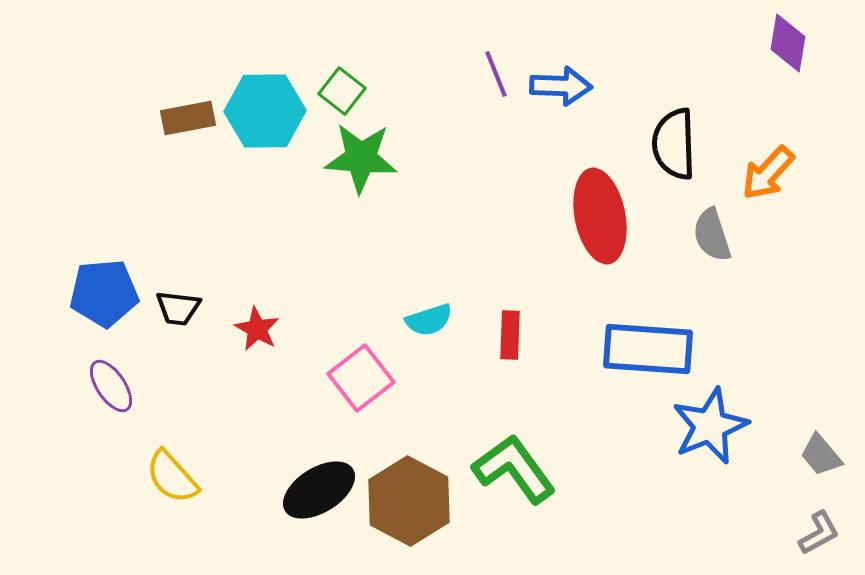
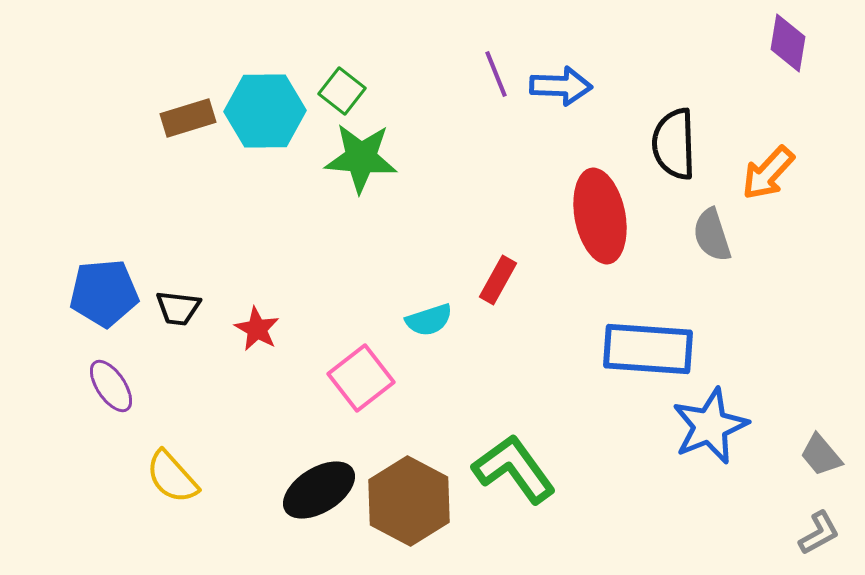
brown rectangle: rotated 6 degrees counterclockwise
red rectangle: moved 12 px left, 55 px up; rotated 27 degrees clockwise
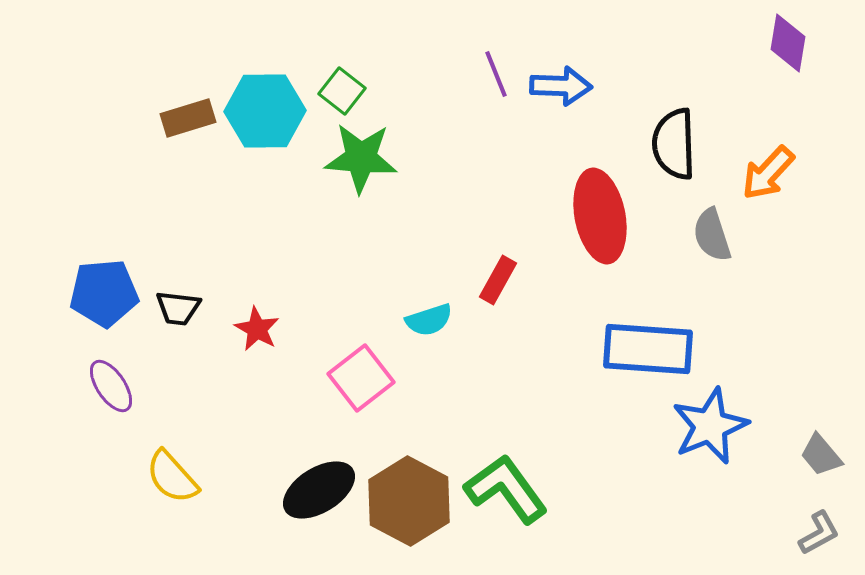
green L-shape: moved 8 px left, 20 px down
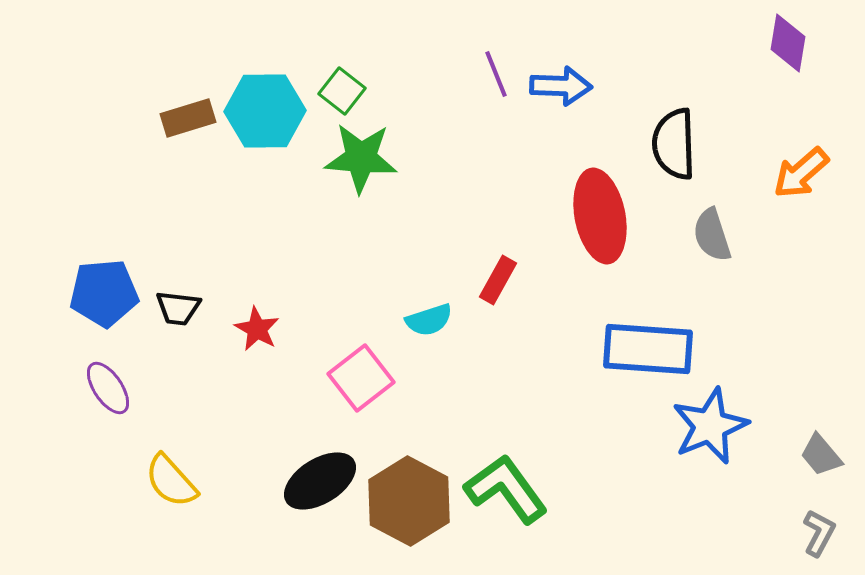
orange arrow: moved 33 px right; rotated 6 degrees clockwise
purple ellipse: moved 3 px left, 2 px down
yellow semicircle: moved 1 px left, 4 px down
black ellipse: moved 1 px right, 9 px up
gray L-shape: rotated 33 degrees counterclockwise
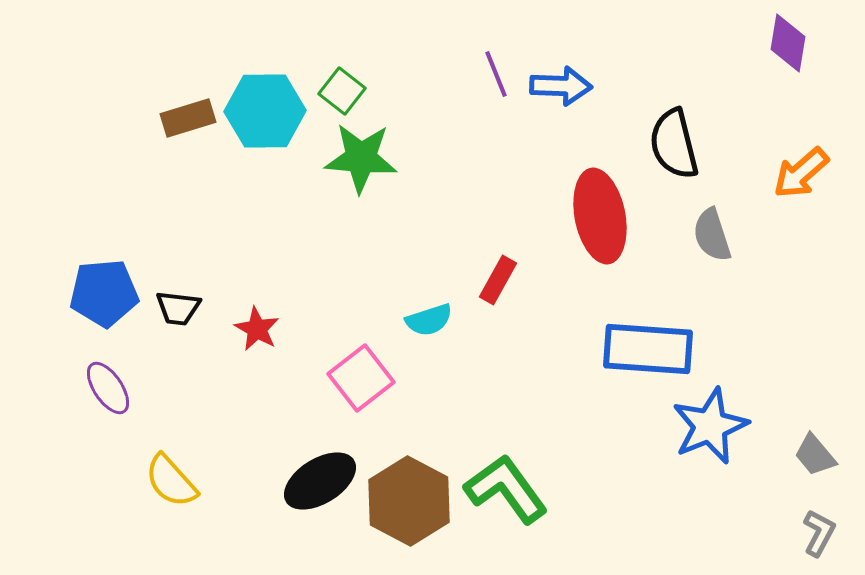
black semicircle: rotated 12 degrees counterclockwise
gray trapezoid: moved 6 px left
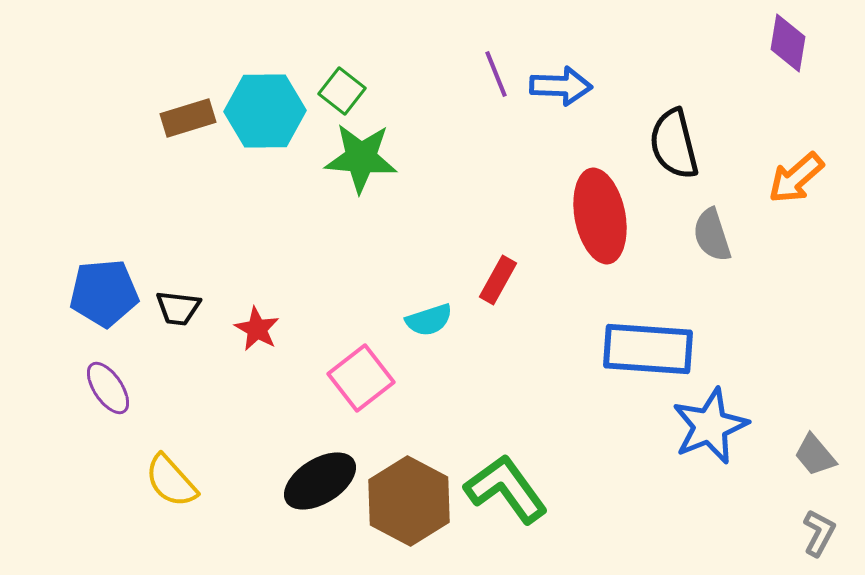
orange arrow: moved 5 px left, 5 px down
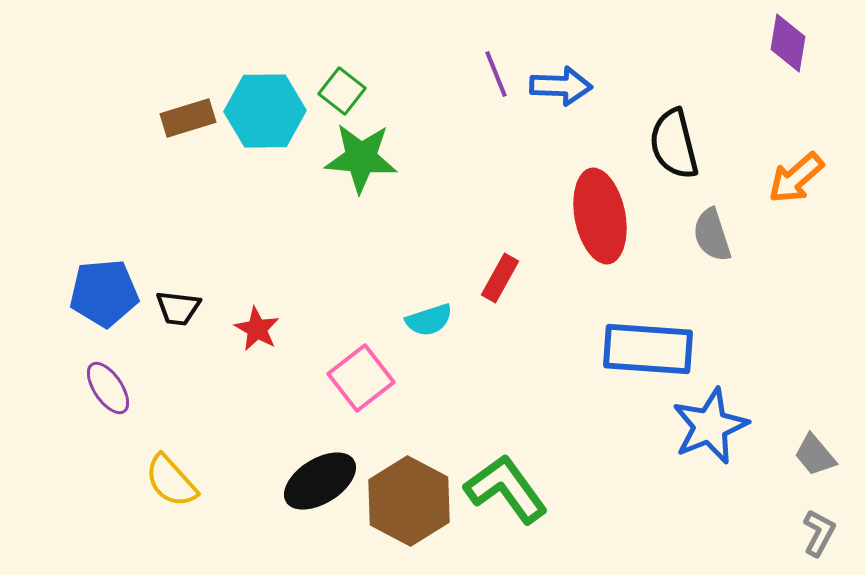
red rectangle: moved 2 px right, 2 px up
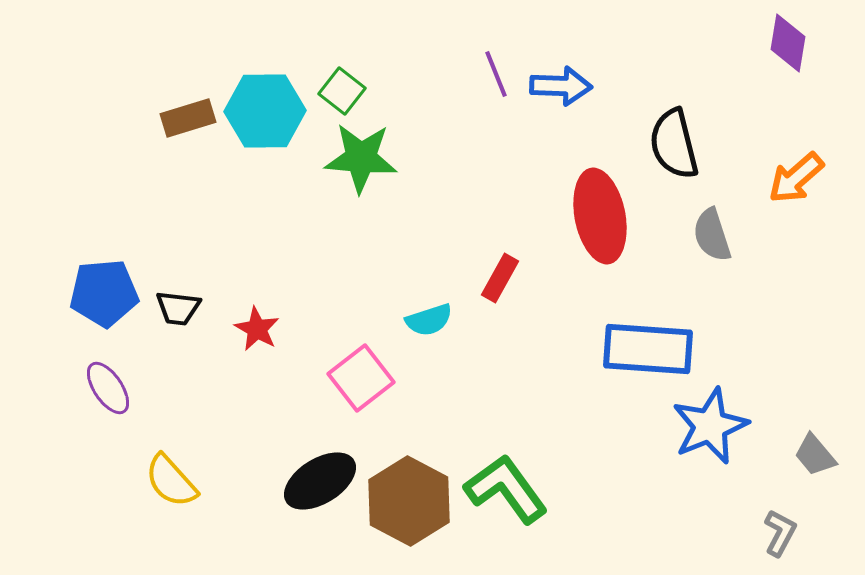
gray L-shape: moved 39 px left
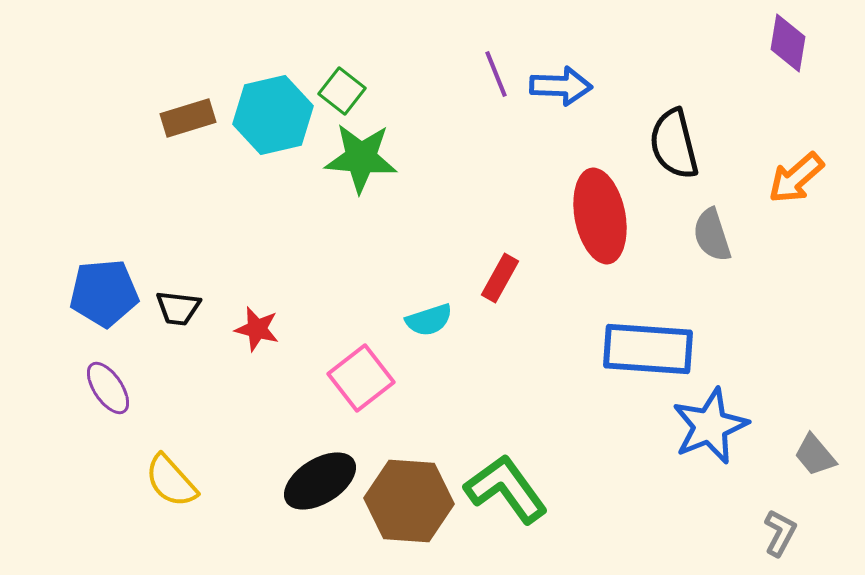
cyan hexagon: moved 8 px right, 4 px down; rotated 12 degrees counterclockwise
red star: rotated 15 degrees counterclockwise
brown hexagon: rotated 24 degrees counterclockwise
